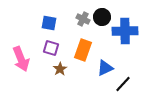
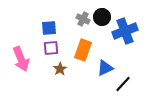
blue square: moved 5 px down; rotated 14 degrees counterclockwise
blue cross: rotated 20 degrees counterclockwise
purple square: rotated 21 degrees counterclockwise
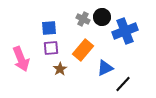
orange rectangle: rotated 20 degrees clockwise
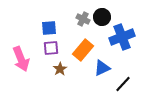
blue cross: moved 3 px left, 6 px down
blue triangle: moved 3 px left
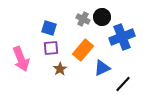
blue square: rotated 21 degrees clockwise
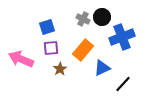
blue square: moved 2 px left, 1 px up; rotated 35 degrees counterclockwise
pink arrow: rotated 135 degrees clockwise
